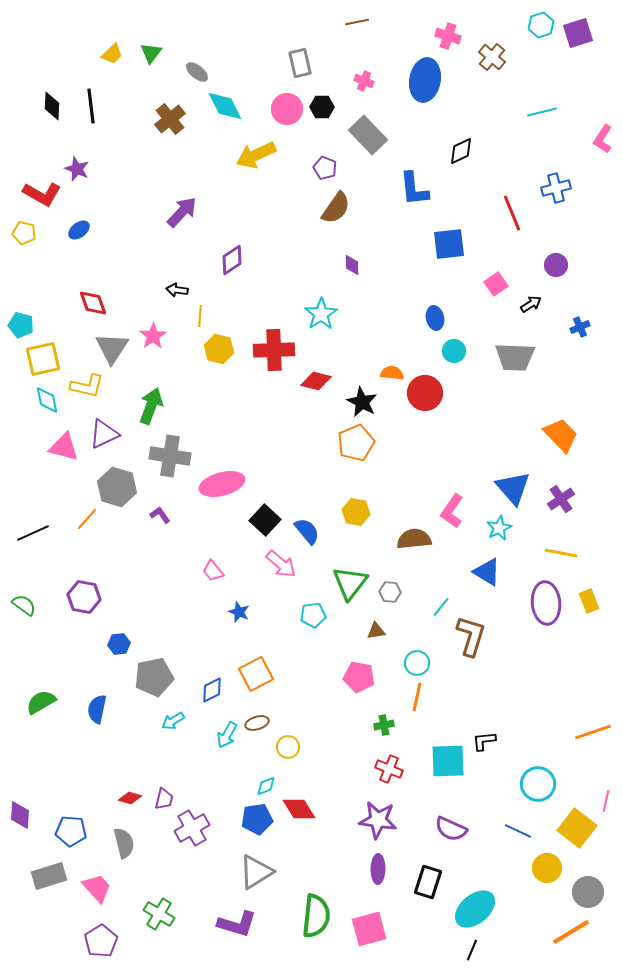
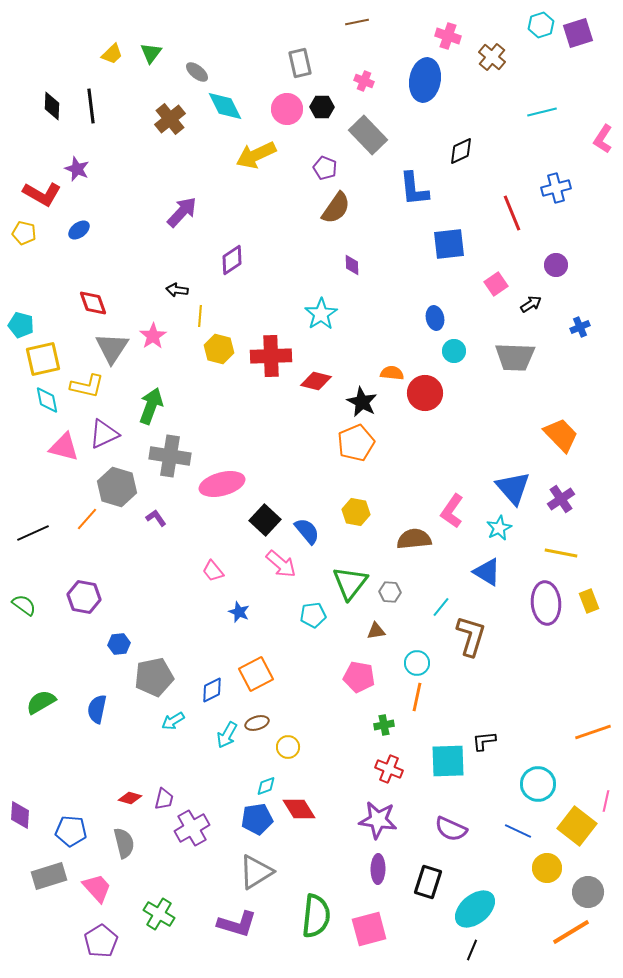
red cross at (274, 350): moved 3 px left, 6 px down
purple L-shape at (160, 515): moved 4 px left, 3 px down
yellow square at (577, 828): moved 2 px up
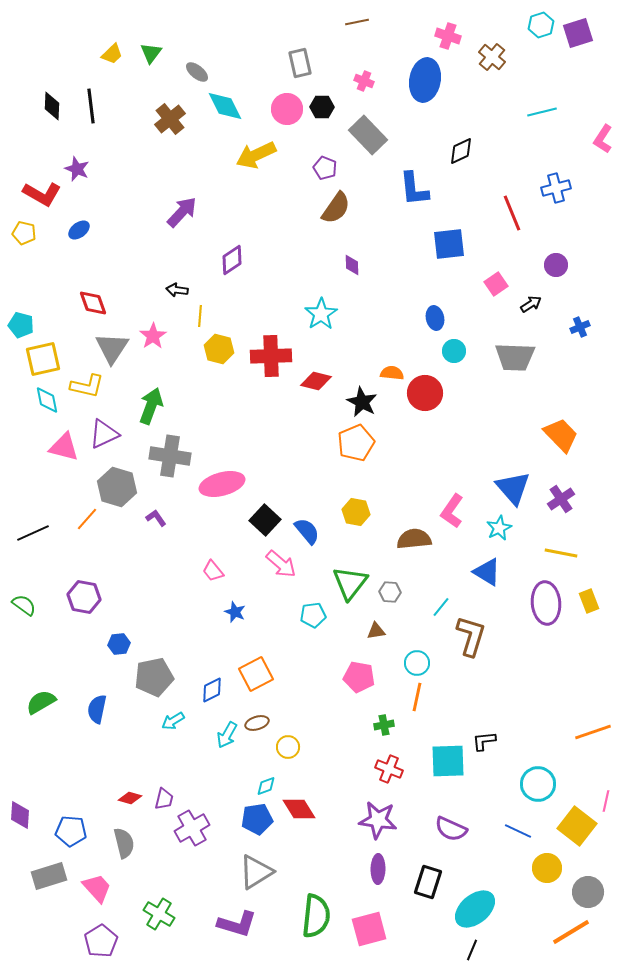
blue star at (239, 612): moved 4 px left
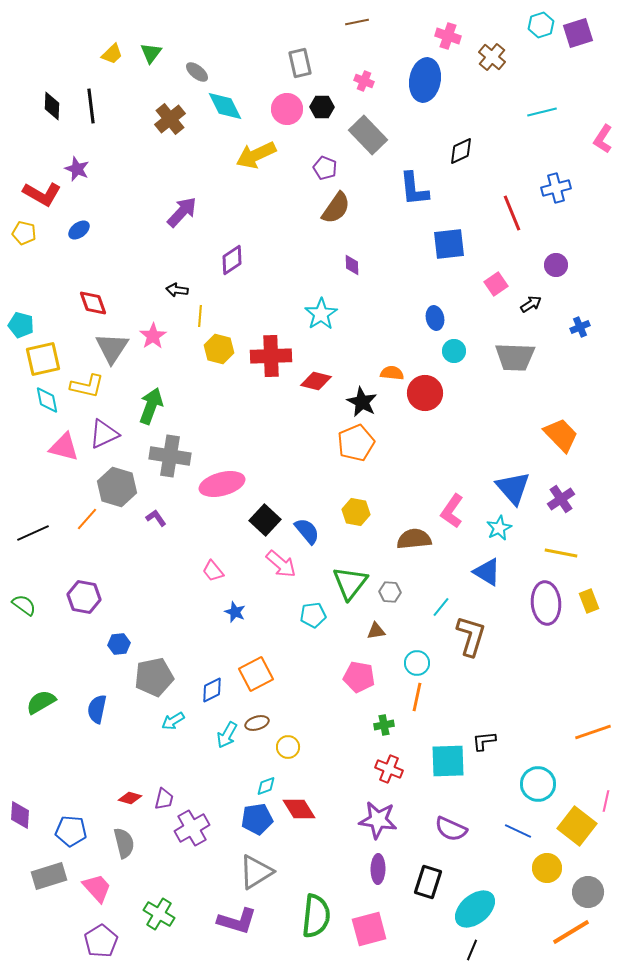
purple L-shape at (237, 924): moved 3 px up
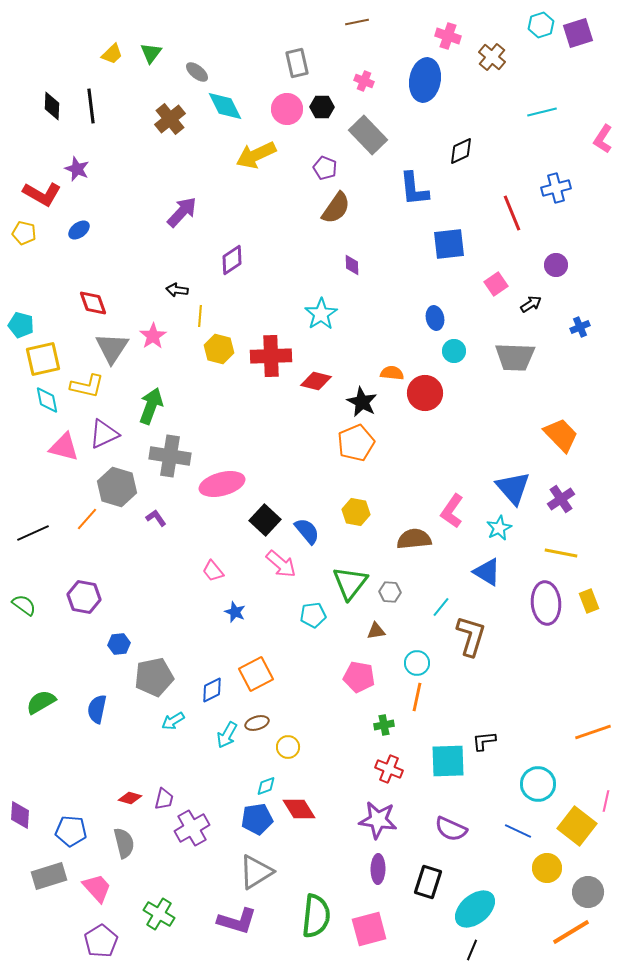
gray rectangle at (300, 63): moved 3 px left
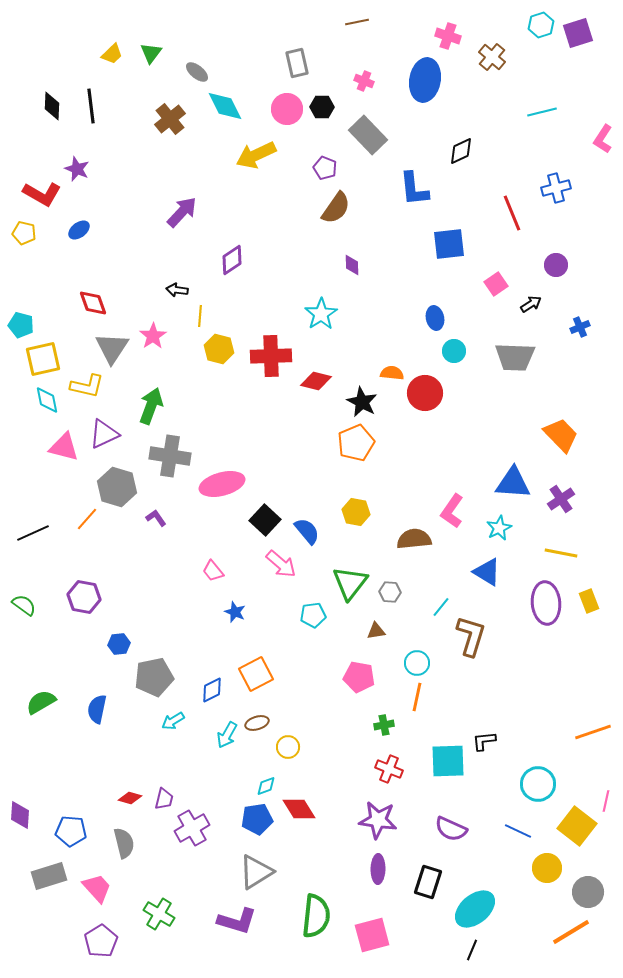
blue triangle at (513, 488): moved 5 px up; rotated 45 degrees counterclockwise
pink square at (369, 929): moved 3 px right, 6 px down
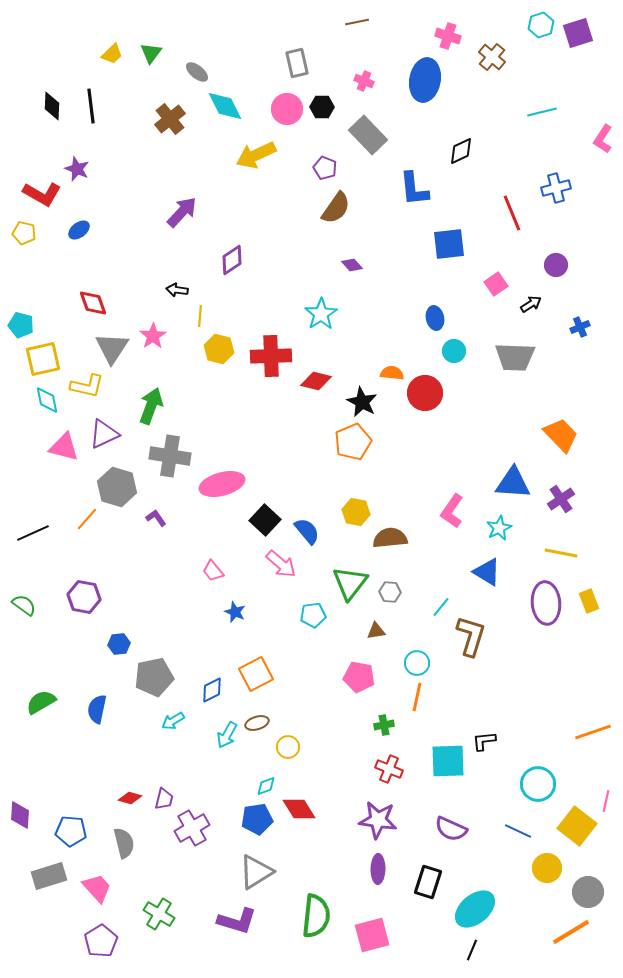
purple diamond at (352, 265): rotated 40 degrees counterclockwise
orange pentagon at (356, 443): moved 3 px left, 1 px up
brown semicircle at (414, 539): moved 24 px left, 1 px up
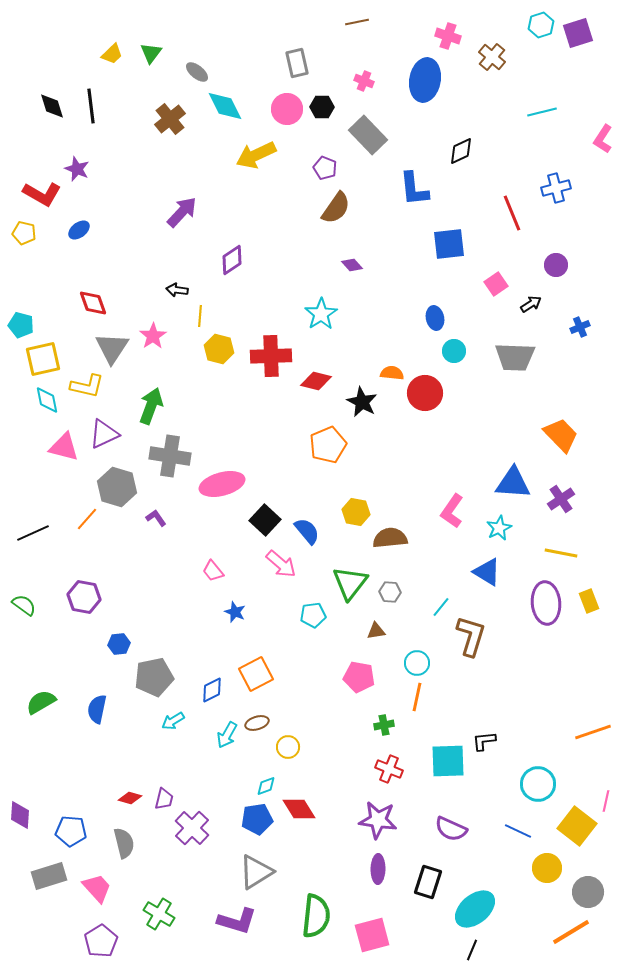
black diamond at (52, 106): rotated 20 degrees counterclockwise
orange pentagon at (353, 442): moved 25 px left, 3 px down
purple cross at (192, 828): rotated 16 degrees counterclockwise
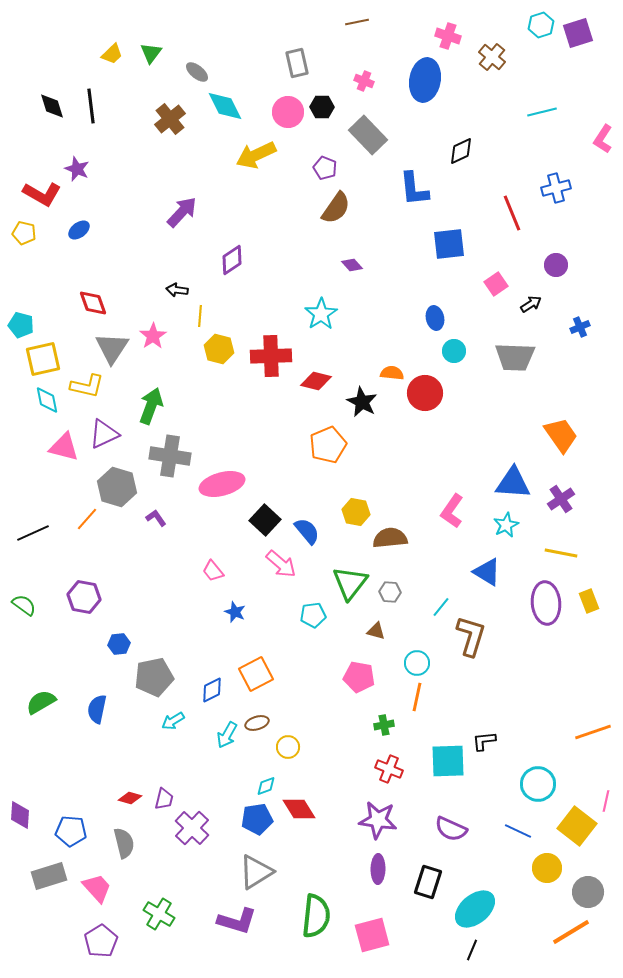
pink circle at (287, 109): moved 1 px right, 3 px down
orange trapezoid at (561, 435): rotated 9 degrees clockwise
cyan star at (499, 528): moved 7 px right, 3 px up
brown triangle at (376, 631): rotated 24 degrees clockwise
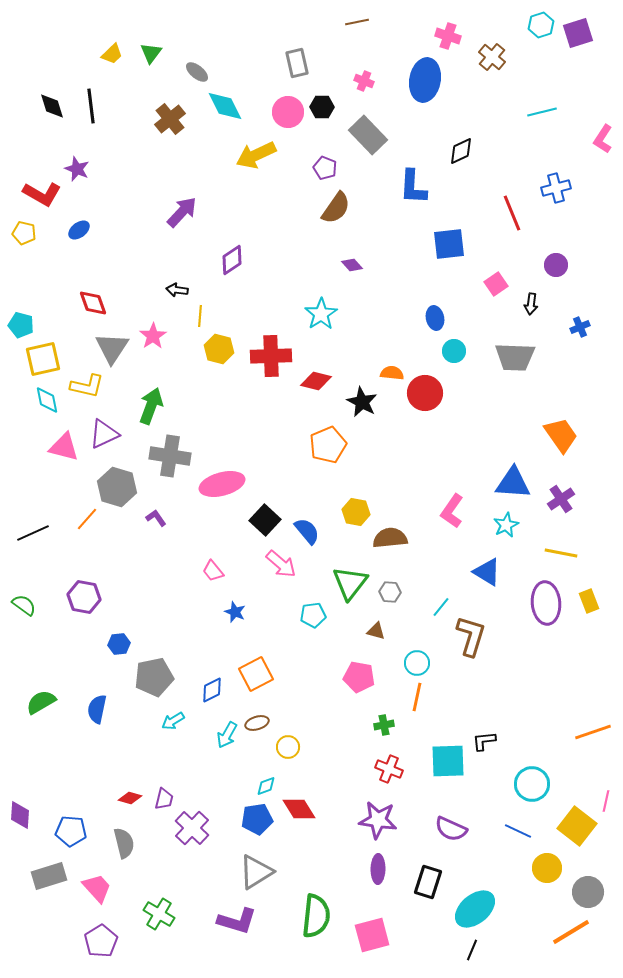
blue L-shape at (414, 189): moved 1 px left, 2 px up; rotated 9 degrees clockwise
black arrow at (531, 304): rotated 130 degrees clockwise
cyan circle at (538, 784): moved 6 px left
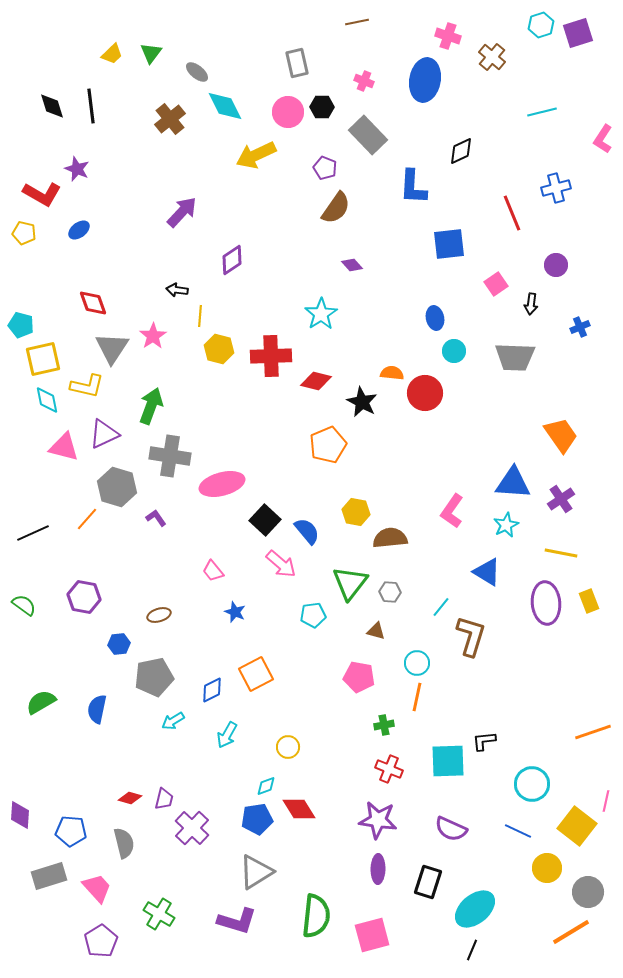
brown ellipse at (257, 723): moved 98 px left, 108 px up
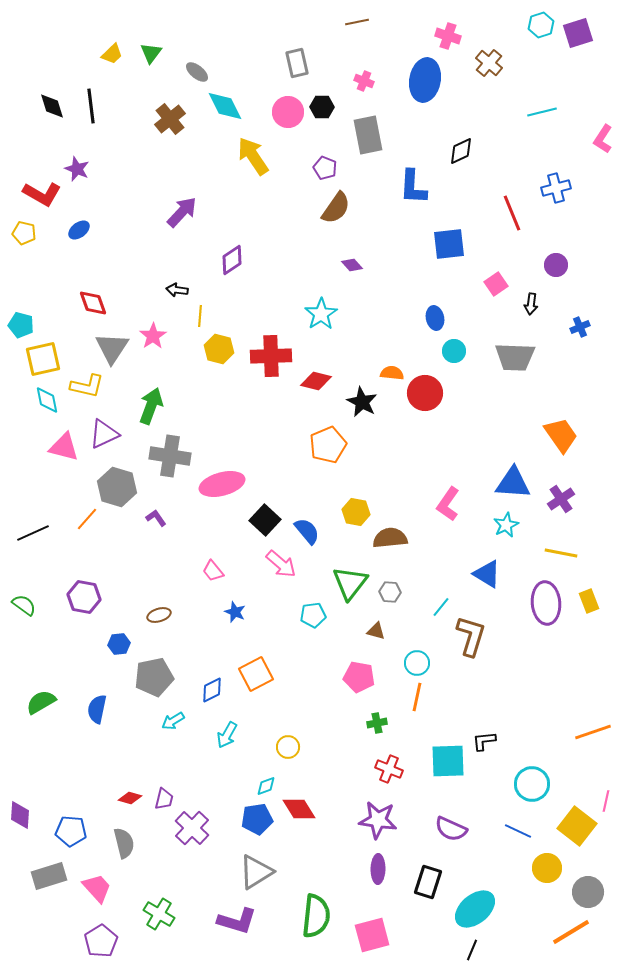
brown cross at (492, 57): moved 3 px left, 6 px down
gray rectangle at (368, 135): rotated 33 degrees clockwise
yellow arrow at (256, 155): moved 3 px left, 1 px down; rotated 81 degrees clockwise
pink L-shape at (452, 511): moved 4 px left, 7 px up
blue triangle at (487, 572): moved 2 px down
green cross at (384, 725): moved 7 px left, 2 px up
